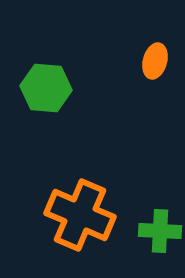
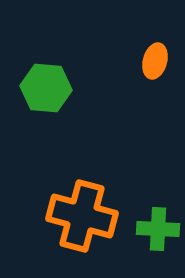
orange cross: moved 2 px right, 1 px down; rotated 8 degrees counterclockwise
green cross: moved 2 px left, 2 px up
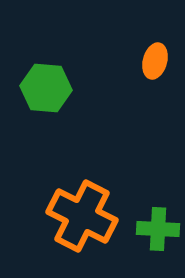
orange cross: rotated 12 degrees clockwise
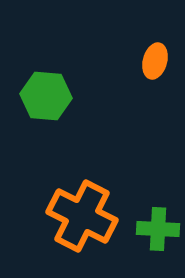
green hexagon: moved 8 px down
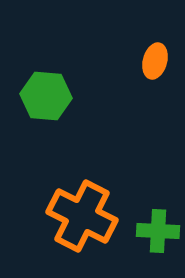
green cross: moved 2 px down
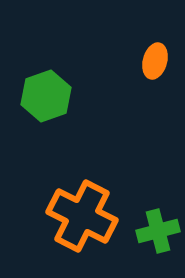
green hexagon: rotated 24 degrees counterclockwise
green cross: rotated 18 degrees counterclockwise
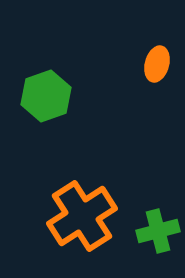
orange ellipse: moved 2 px right, 3 px down
orange cross: rotated 30 degrees clockwise
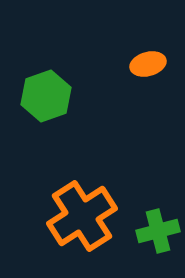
orange ellipse: moved 9 px left; rotated 60 degrees clockwise
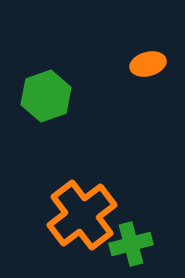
orange cross: moved 1 px up; rotated 4 degrees counterclockwise
green cross: moved 27 px left, 13 px down
